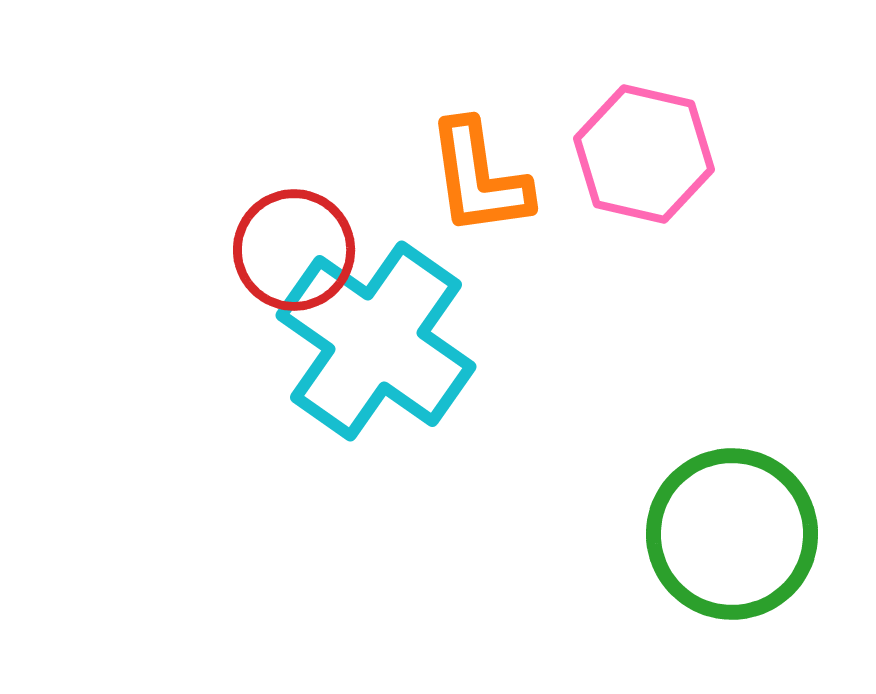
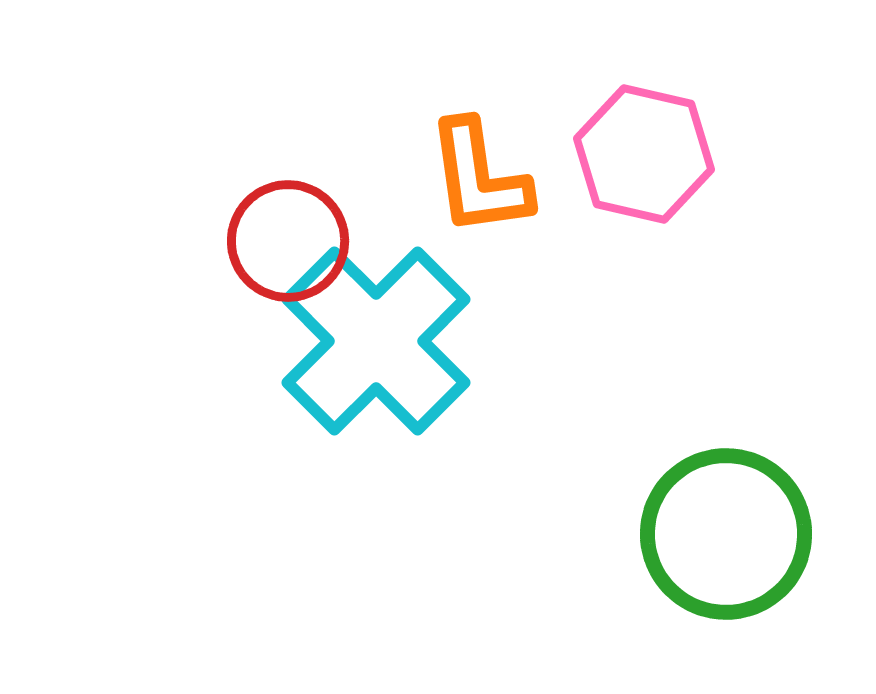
red circle: moved 6 px left, 9 px up
cyan cross: rotated 10 degrees clockwise
green circle: moved 6 px left
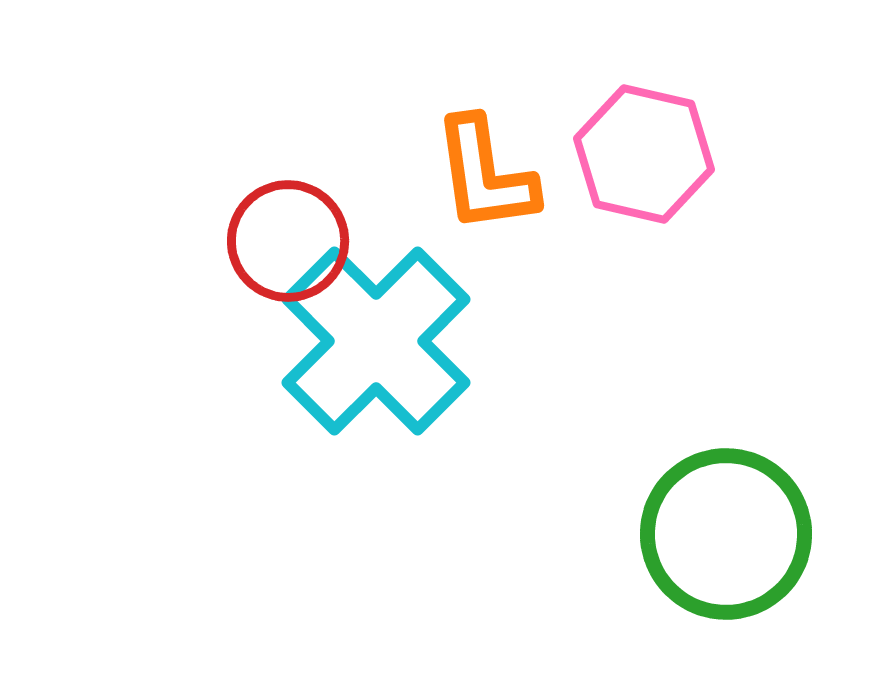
orange L-shape: moved 6 px right, 3 px up
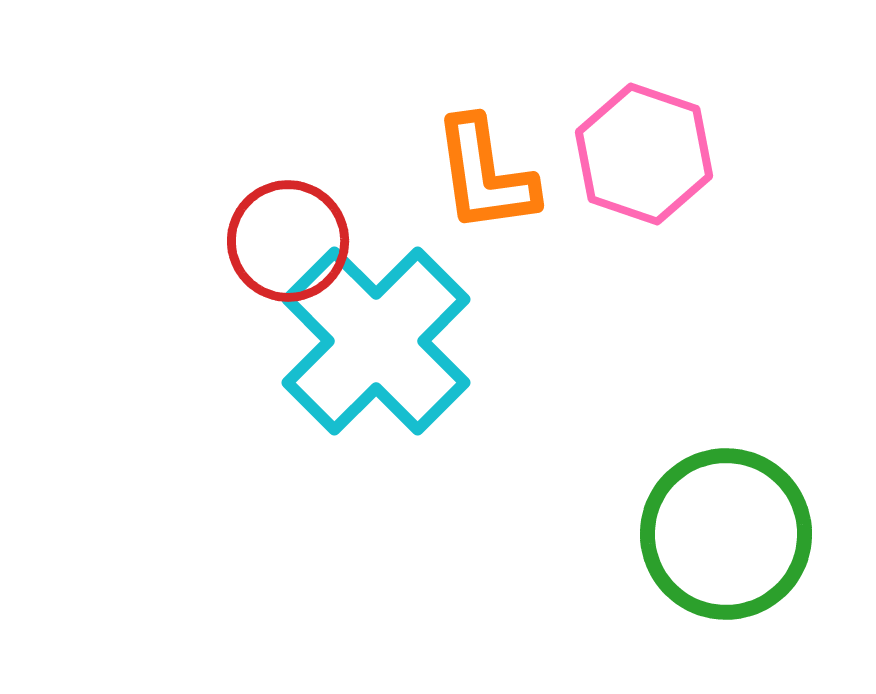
pink hexagon: rotated 6 degrees clockwise
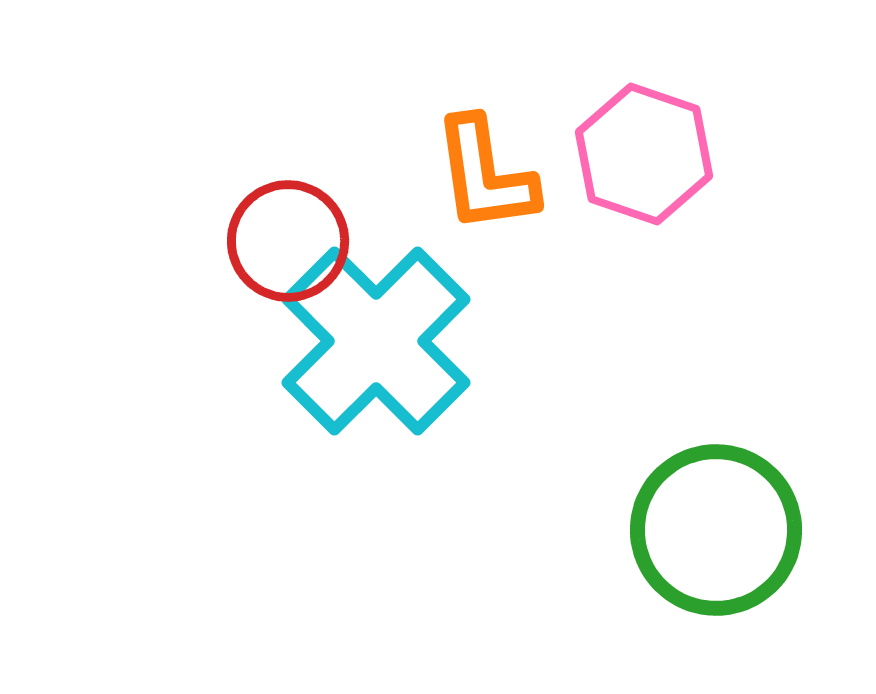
green circle: moved 10 px left, 4 px up
